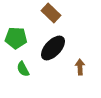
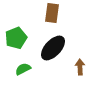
brown rectangle: moved 1 px right; rotated 54 degrees clockwise
green pentagon: rotated 25 degrees counterclockwise
green semicircle: rotated 91 degrees clockwise
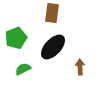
black ellipse: moved 1 px up
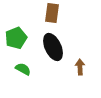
black ellipse: rotated 68 degrees counterclockwise
green semicircle: rotated 56 degrees clockwise
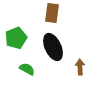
green semicircle: moved 4 px right
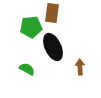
green pentagon: moved 15 px right, 11 px up; rotated 15 degrees clockwise
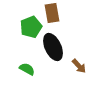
brown rectangle: rotated 18 degrees counterclockwise
green pentagon: rotated 15 degrees counterclockwise
brown arrow: moved 1 px left, 1 px up; rotated 140 degrees clockwise
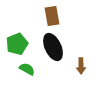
brown rectangle: moved 3 px down
green pentagon: moved 14 px left, 17 px down
brown arrow: moved 2 px right; rotated 42 degrees clockwise
